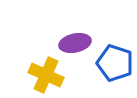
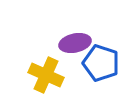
blue pentagon: moved 14 px left
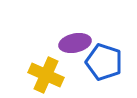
blue pentagon: moved 3 px right, 1 px up
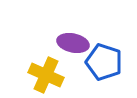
purple ellipse: moved 2 px left; rotated 24 degrees clockwise
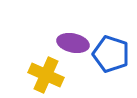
blue pentagon: moved 7 px right, 8 px up
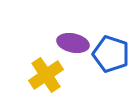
yellow cross: rotated 32 degrees clockwise
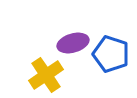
purple ellipse: rotated 28 degrees counterclockwise
